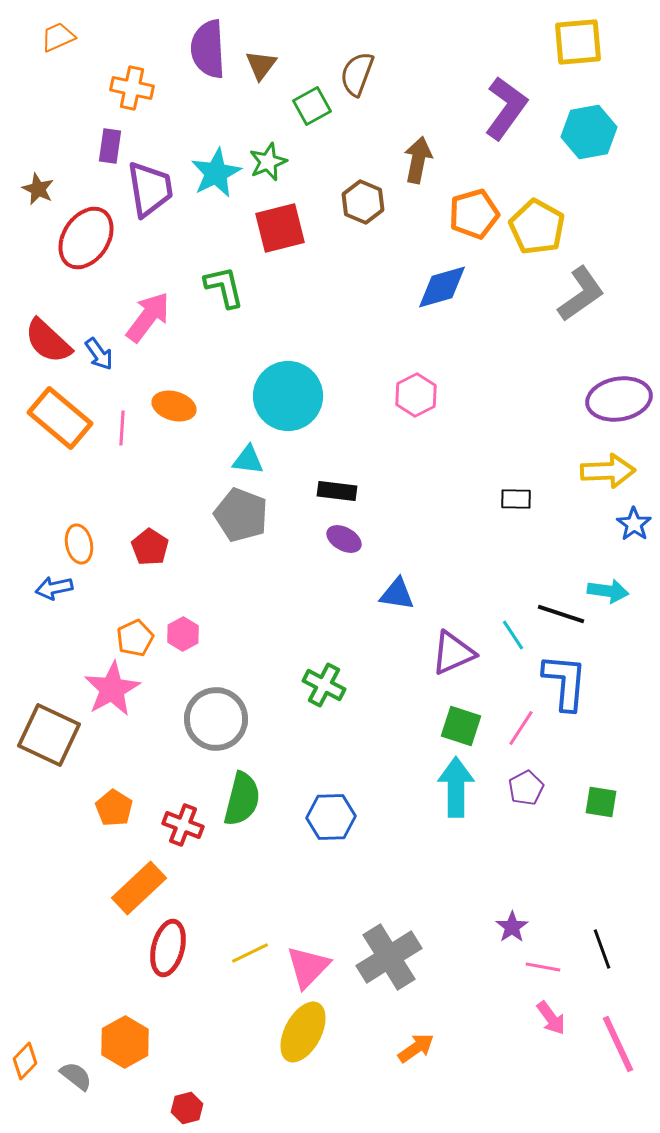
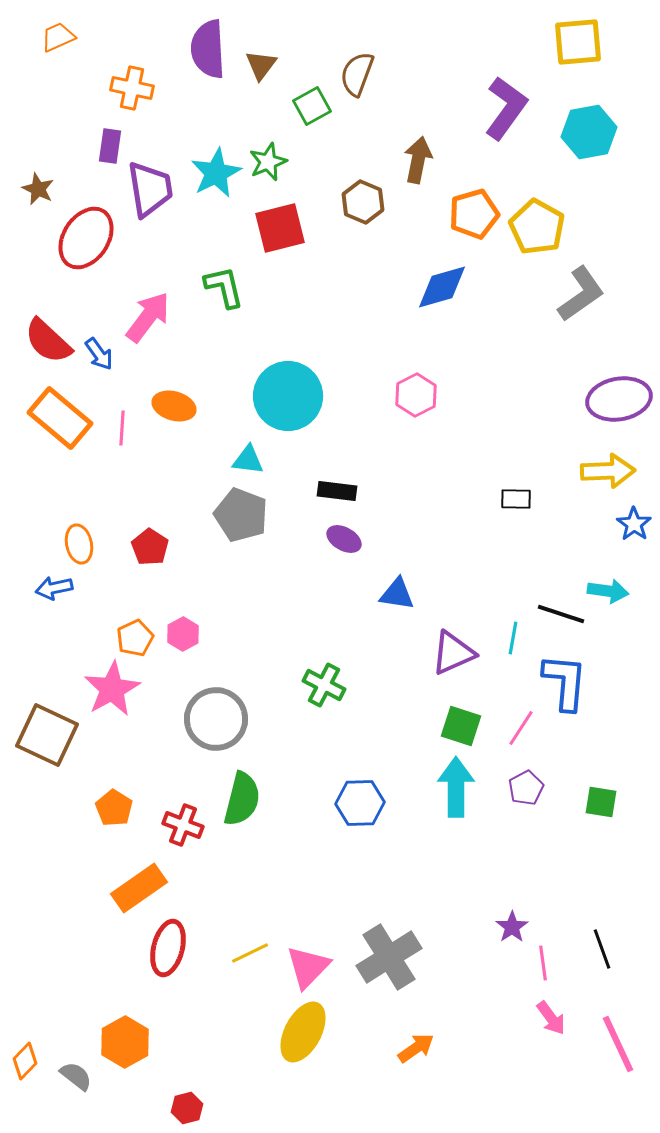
cyan line at (513, 635): moved 3 px down; rotated 44 degrees clockwise
brown square at (49, 735): moved 2 px left
blue hexagon at (331, 817): moved 29 px right, 14 px up
orange rectangle at (139, 888): rotated 8 degrees clockwise
pink line at (543, 967): moved 4 px up; rotated 72 degrees clockwise
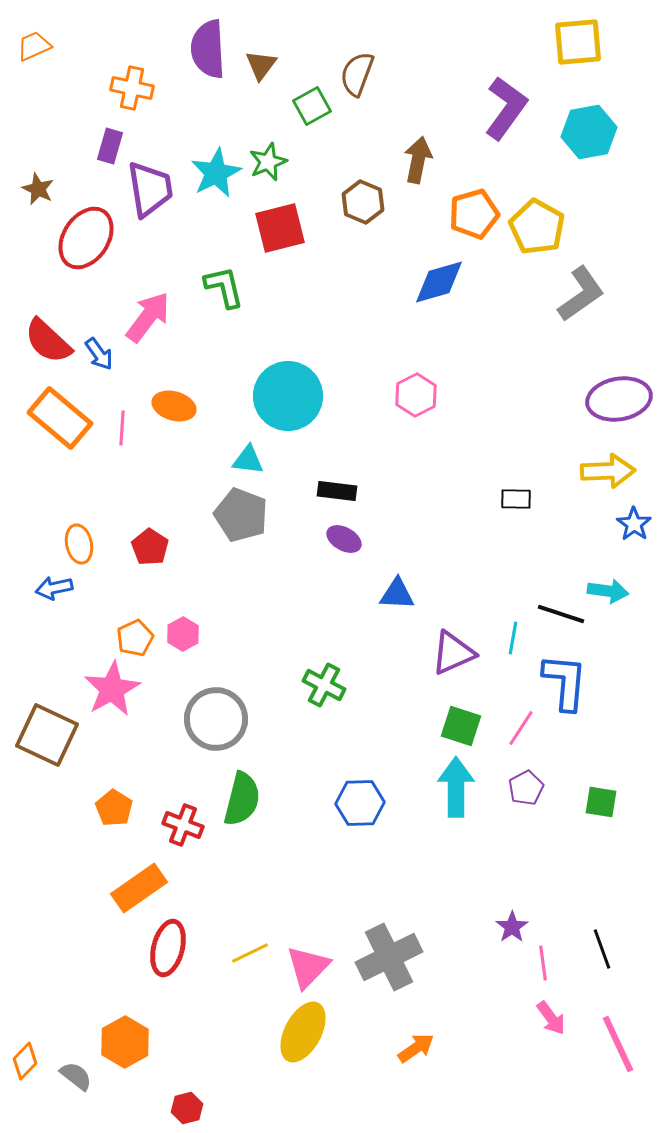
orange trapezoid at (58, 37): moved 24 px left, 9 px down
purple rectangle at (110, 146): rotated 8 degrees clockwise
blue diamond at (442, 287): moved 3 px left, 5 px up
blue triangle at (397, 594): rotated 6 degrees counterclockwise
gray cross at (389, 957): rotated 6 degrees clockwise
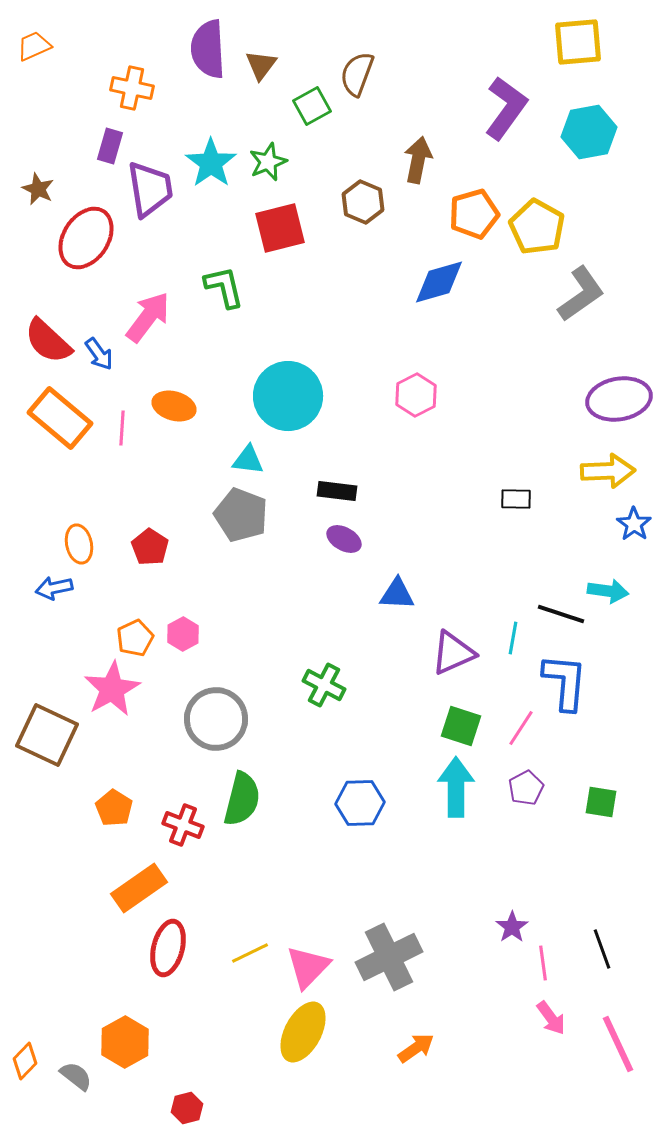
cyan star at (216, 173): moved 5 px left, 10 px up; rotated 9 degrees counterclockwise
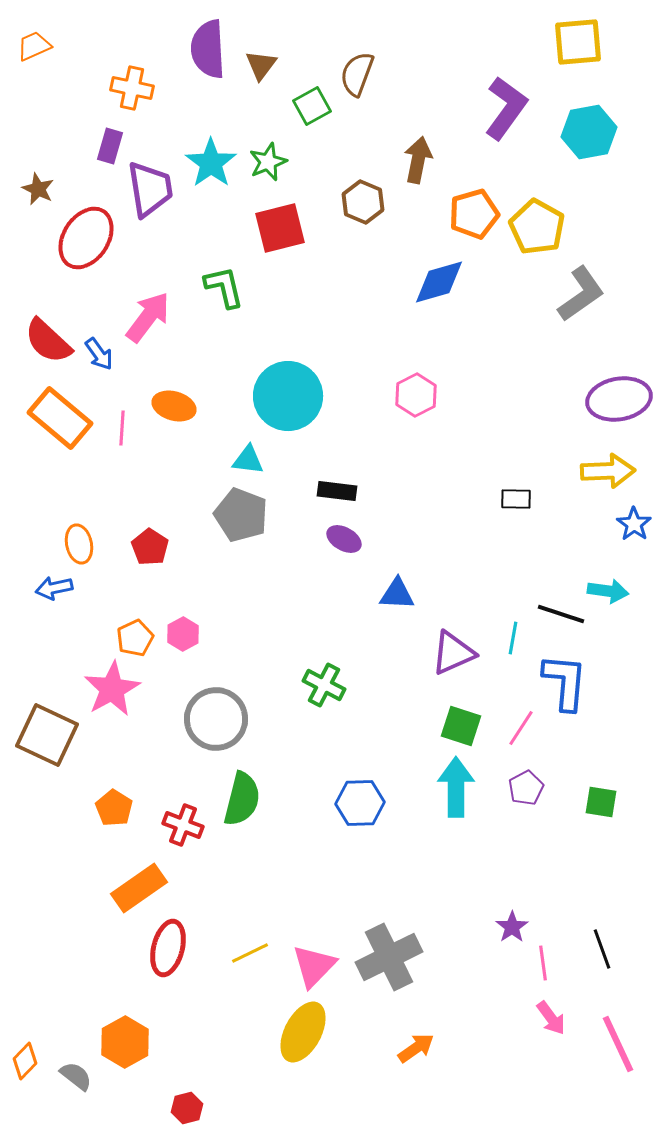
pink triangle at (308, 967): moved 6 px right, 1 px up
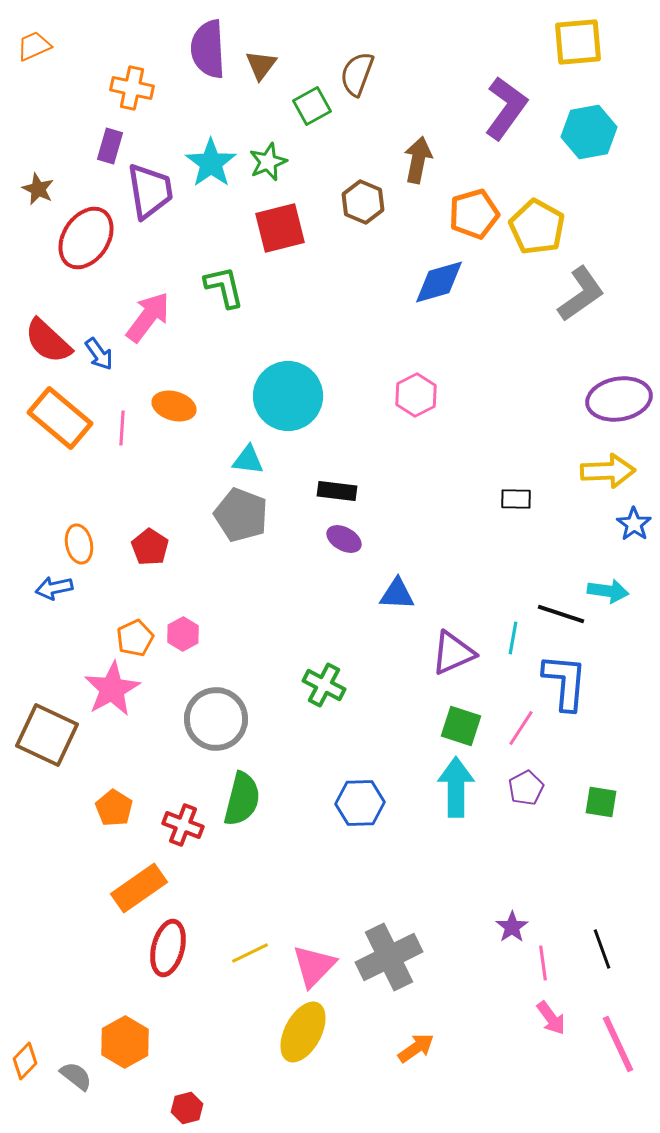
purple trapezoid at (150, 189): moved 2 px down
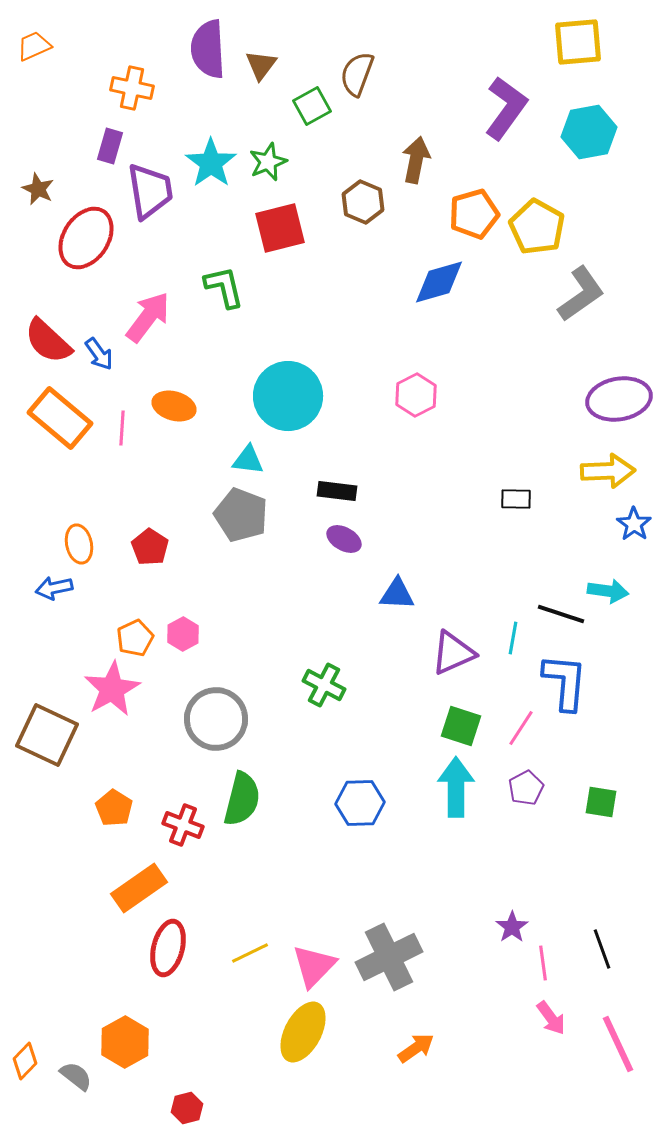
brown arrow at (418, 160): moved 2 px left
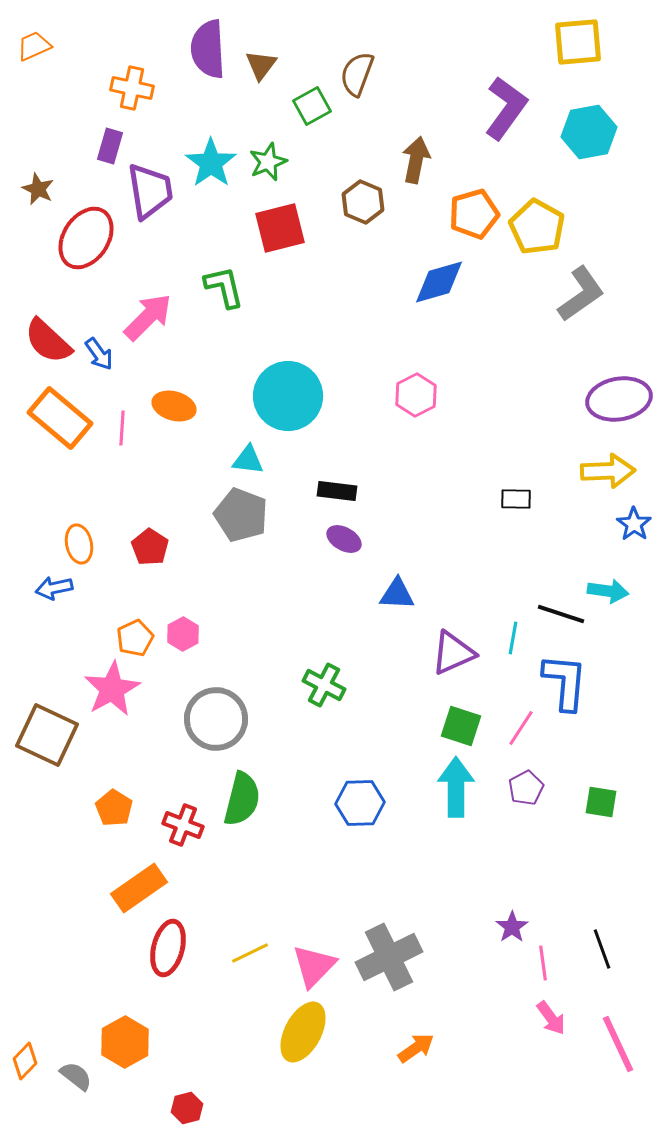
pink arrow at (148, 317): rotated 8 degrees clockwise
